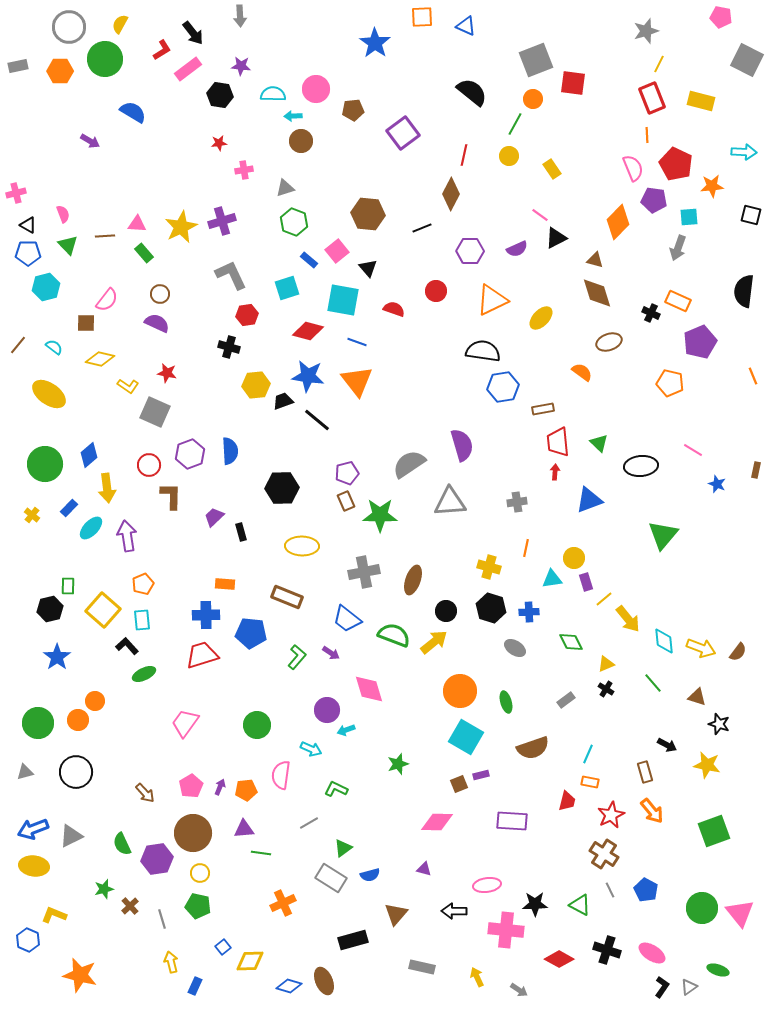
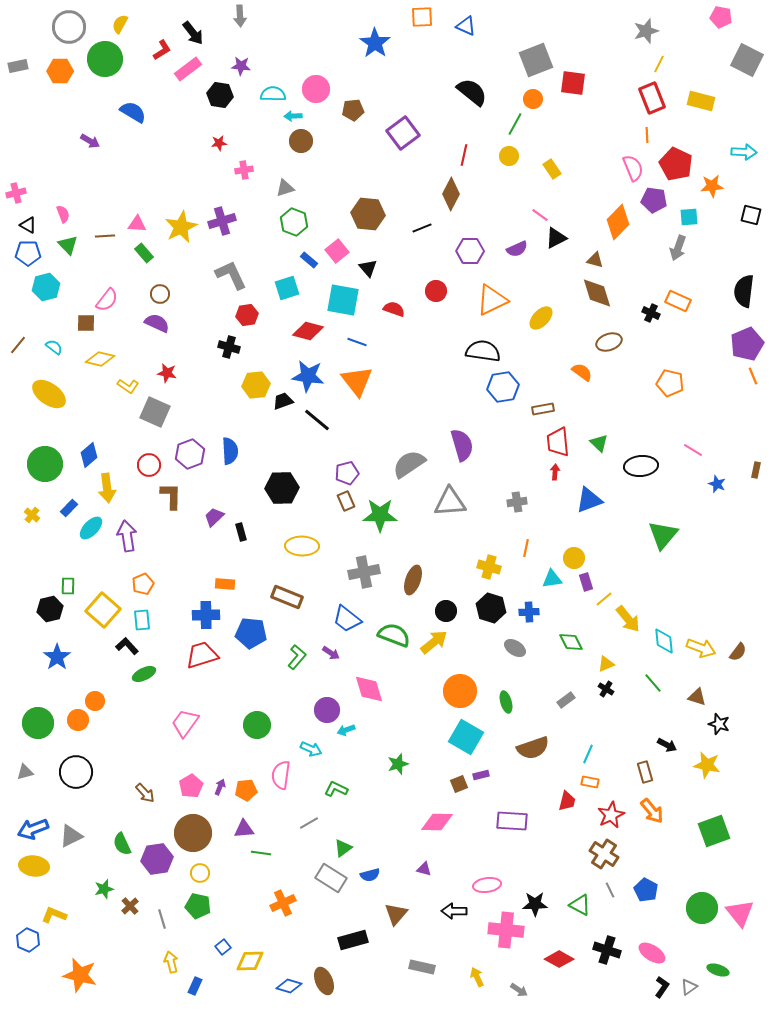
purple pentagon at (700, 342): moved 47 px right, 2 px down
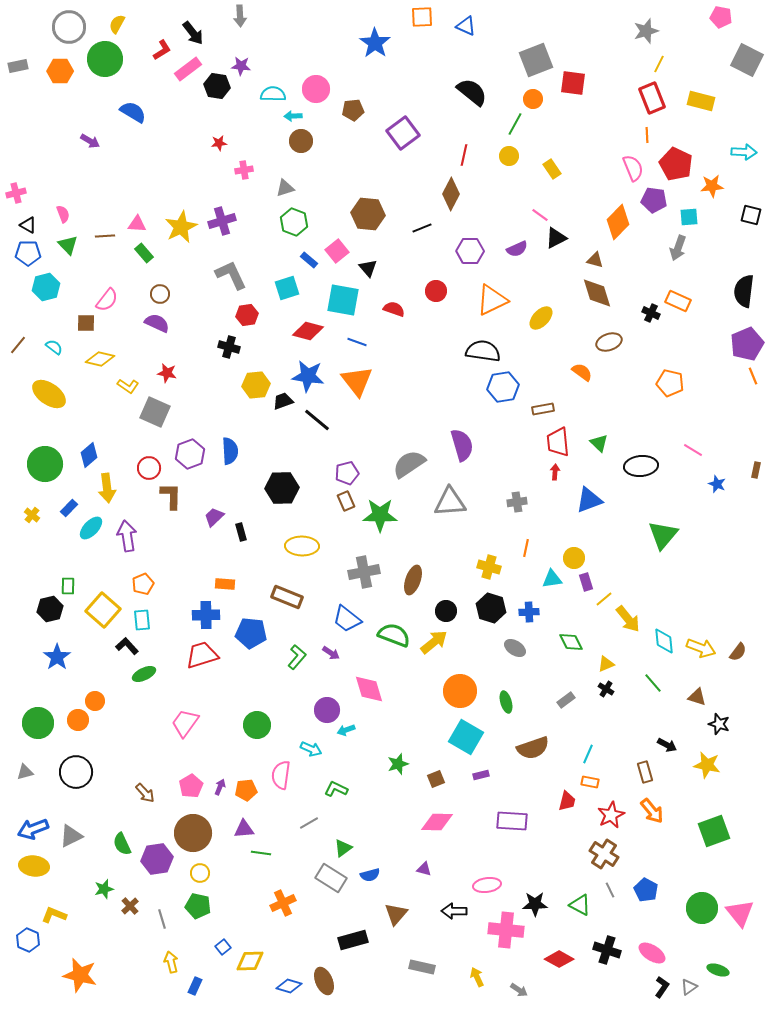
yellow semicircle at (120, 24): moved 3 px left
black hexagon at (220, 95): moved 3 px left, 9 px up
red circle at (149, 465): moved 3 px down
brown square at (459, 784): moved 23 px left, 5 px up
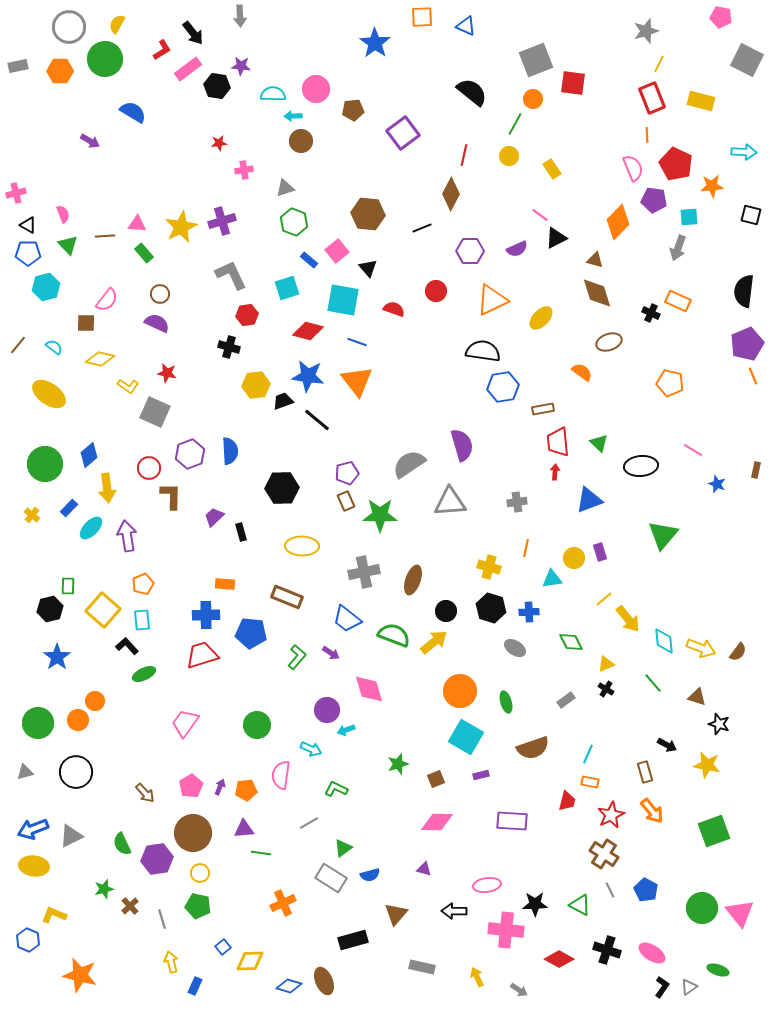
purple rectangle at (586, 582): moved 14 px right, 30 px up
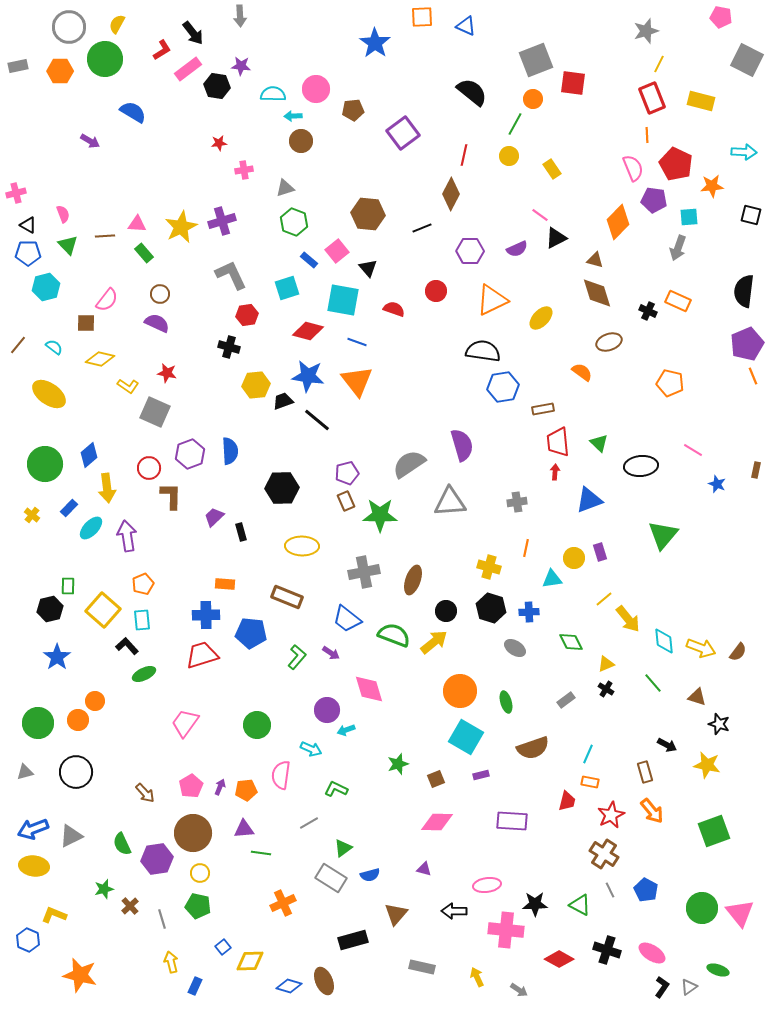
black cross at (651, 313): moved 3 px left, 2 px up
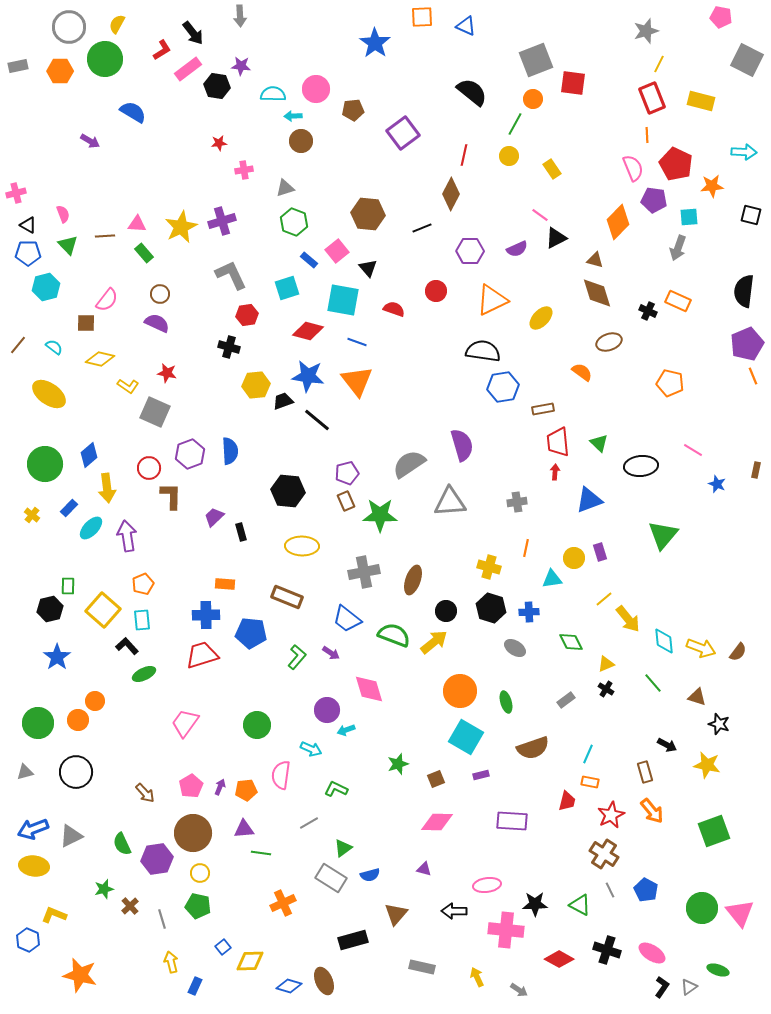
black hexagon at (282, 488): moved 6 px right, 3 px down; rotated 8 degrees clockwise
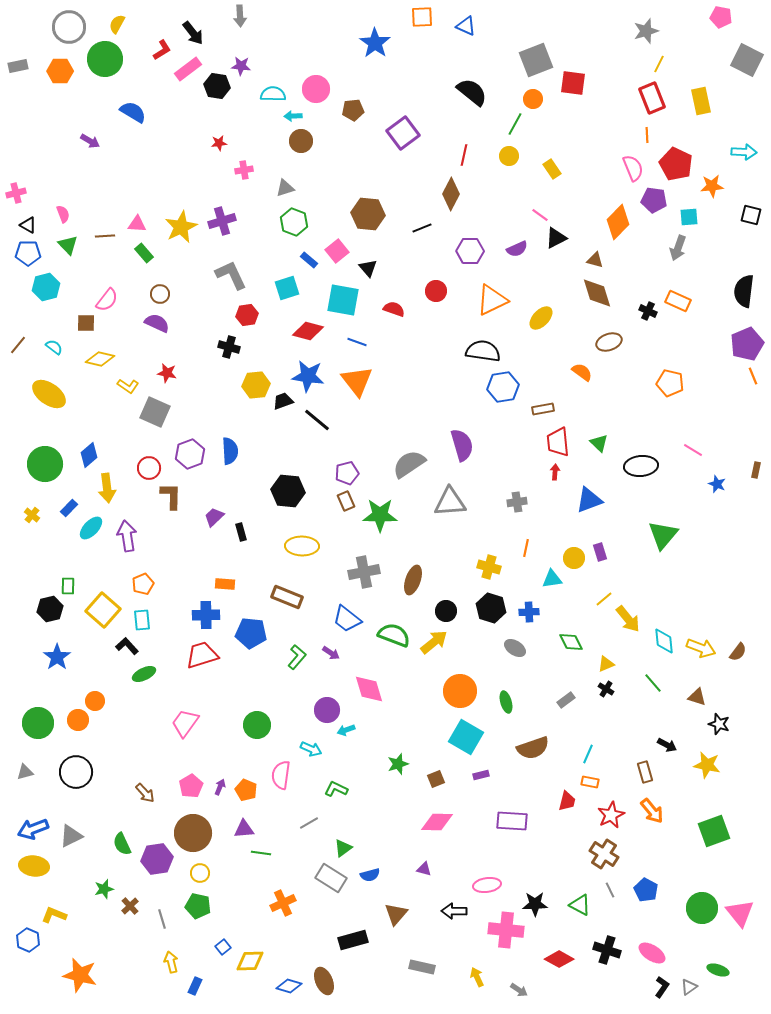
yellow rectangle at (701, 101): rotated 64 degrees clockwise
orange pentagon at (246, 790): rotated 30 degrees clockwise
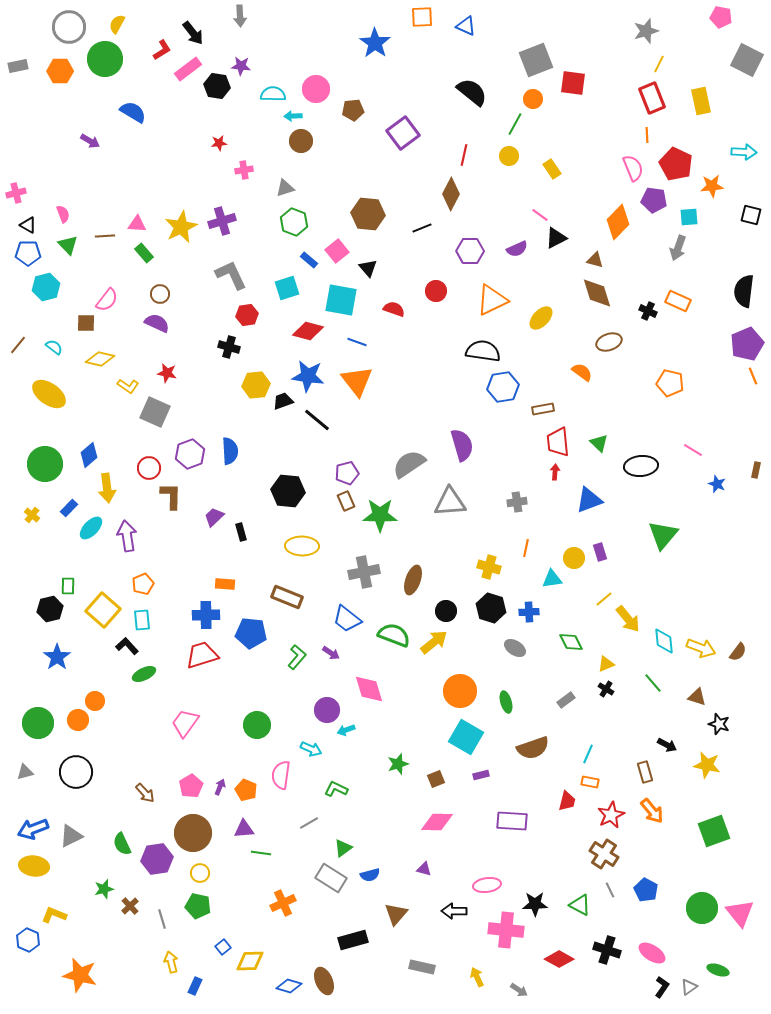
cyan square at (343, 300): moved 2 px left
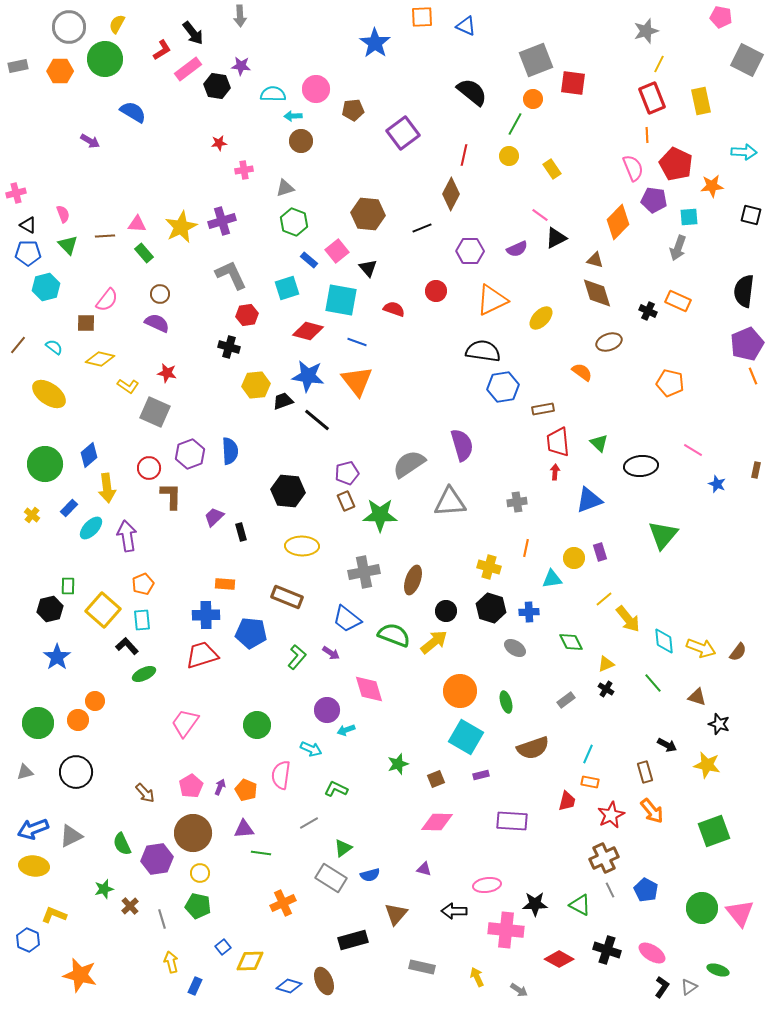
brown cross at (604, 854): moved 4 px down; rotated 32 degrees clockwise
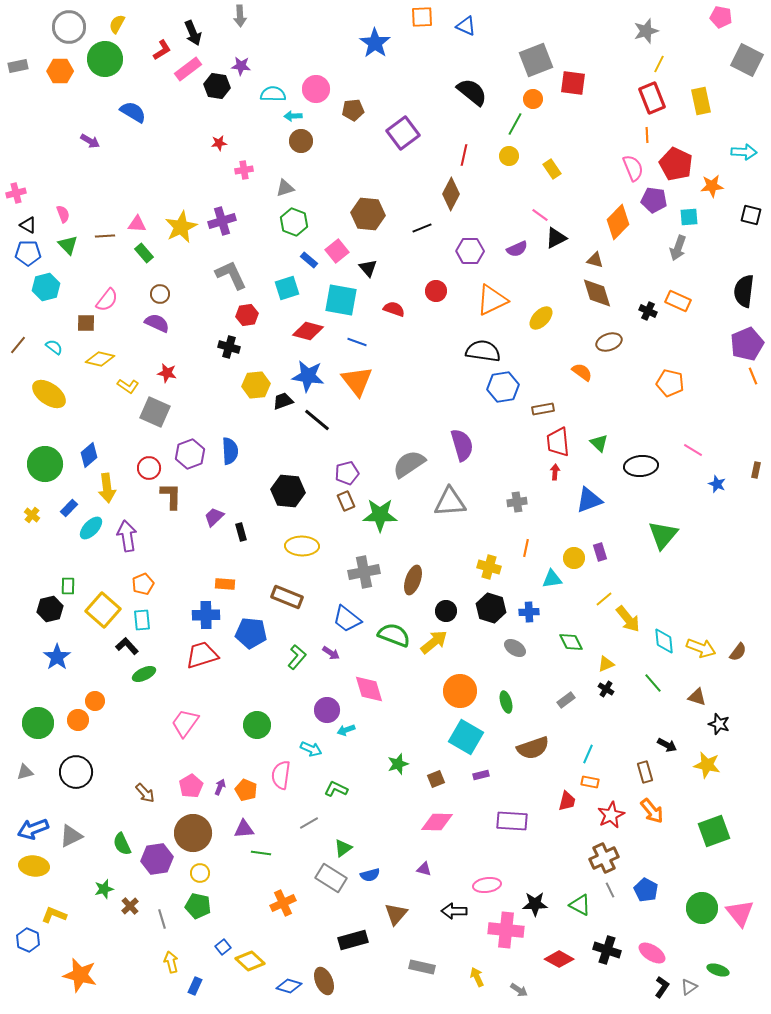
black arrow at (193, 33): rotated 15 degrees clockwise
yellow diamond at (250, 961): rotated 44 degrees clockwise
